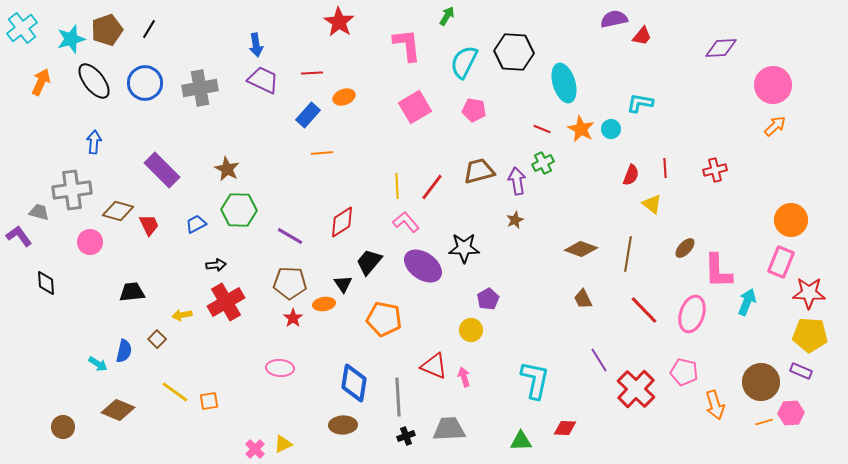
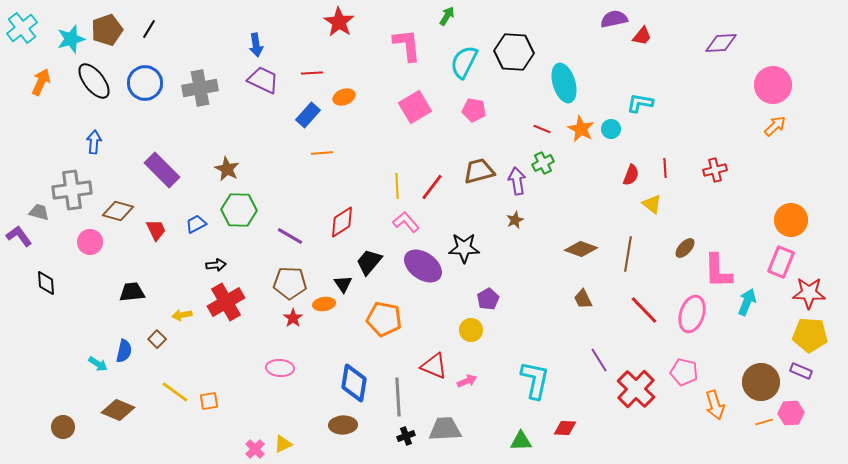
purple diamond at (721, 48): moved 5 px up
red trapezoid at (149, 225): moved 7 px right, 5 px down
pink arrow at (464, 377): moved 3 px right, 4 px down; rotated 84 degrees clockwise
gray trapezoid at (449, 429): moved 4 px left
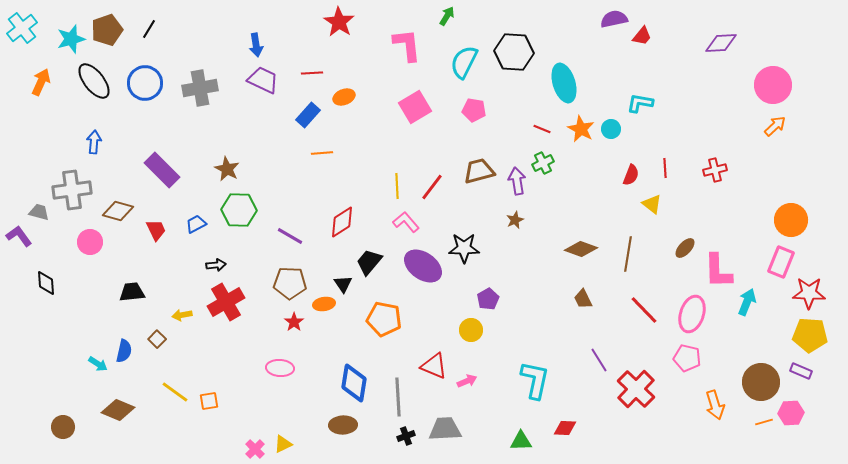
red star at (293, 318): moved 1 px right, 4 px down
pink pentagon at (684, 372): moved 3 px right, 14 px up
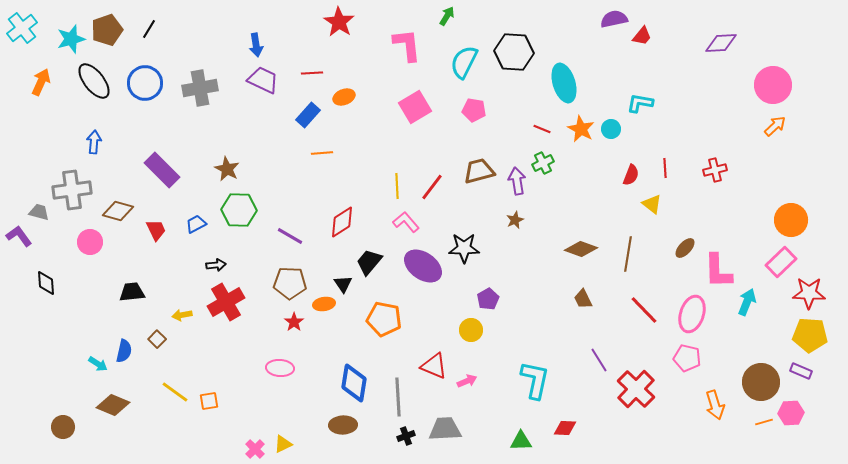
pink rectangle at (781, 262): rotated 24 degrees clockwise
brown diamond at (118, 410): moved 5 px left, 5 px up
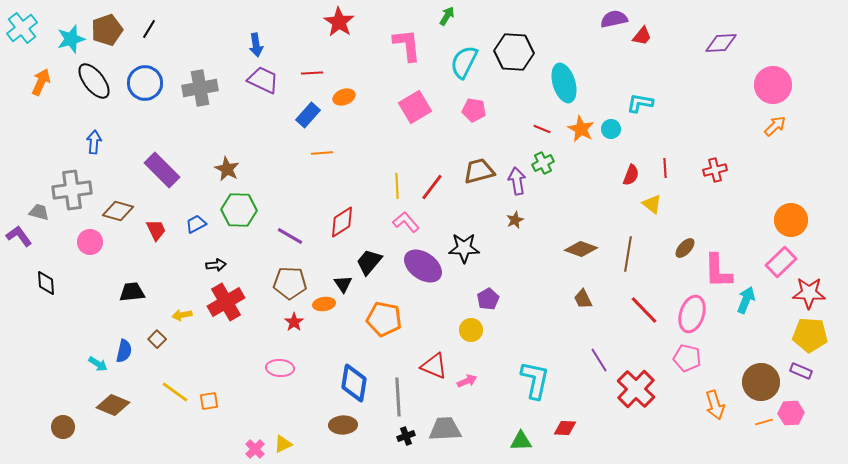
cyan arrow at (747, 302): moved 1 px left, 2 px up
